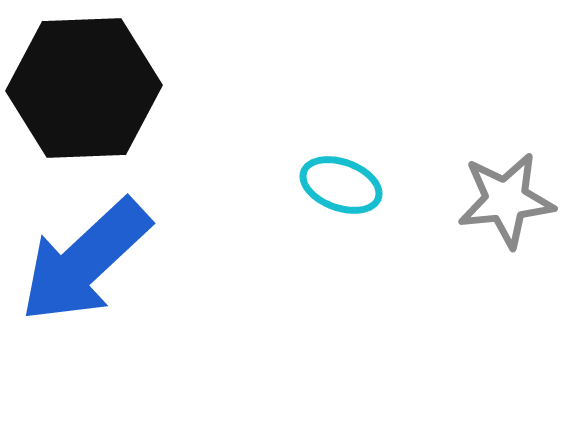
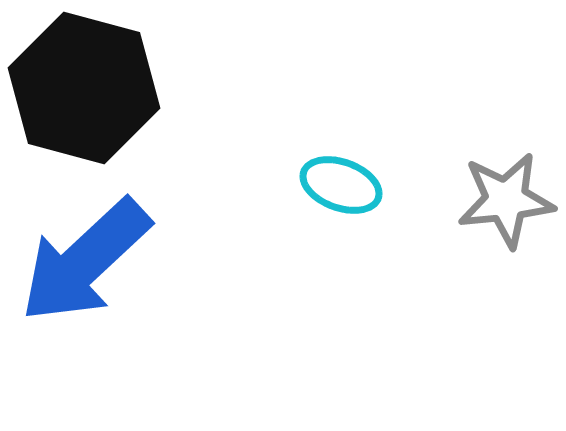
black hexagon: rotated 17 degrees clockwise
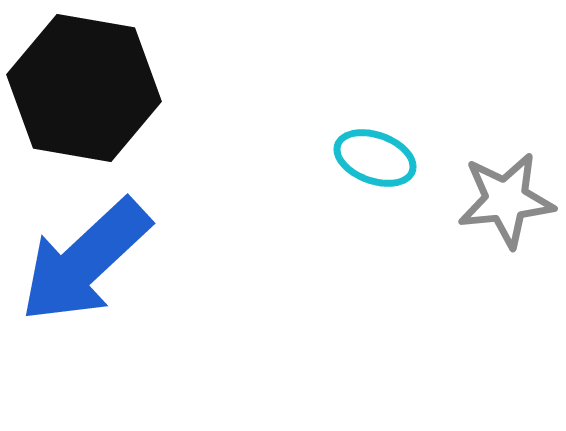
black hexagon: rotated 5 degrees counterclockwise
cyan ellipse: moved 34 px right, 27 px up
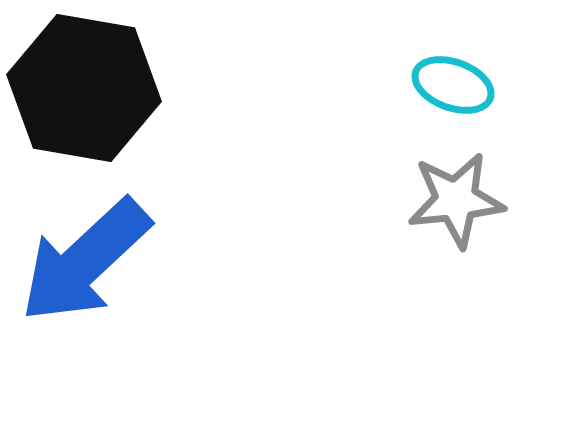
cyan ellipse: moved 78 px right, 73 px up
gray star: moved 50 px left
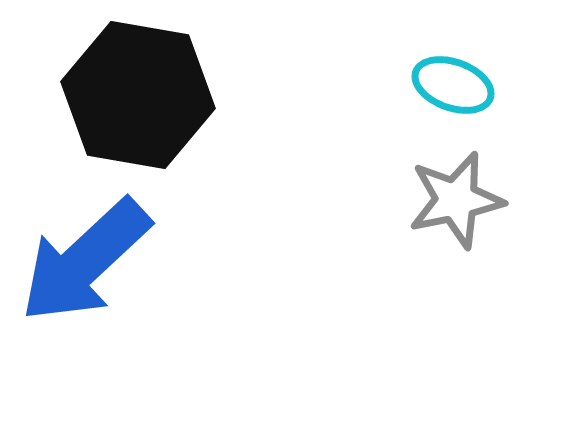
black hexagon: moved 54 px right, 7 px down
gray star: rotated 6 degrees counterclockwise
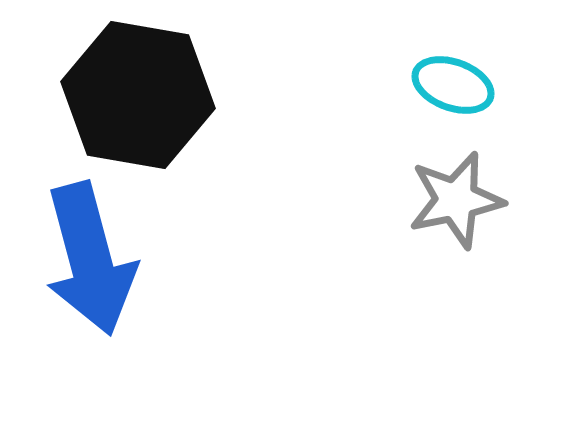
blue arrow: moved 5 px right, 2 px up; rotated 62 degrees counterclockwise
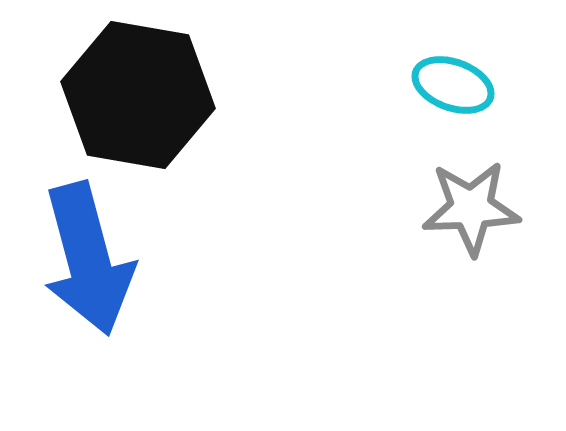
gray star: moved 15 px right, 8 px down; rotated 10 degrees clockwise
blue arrow: moved 2 px left
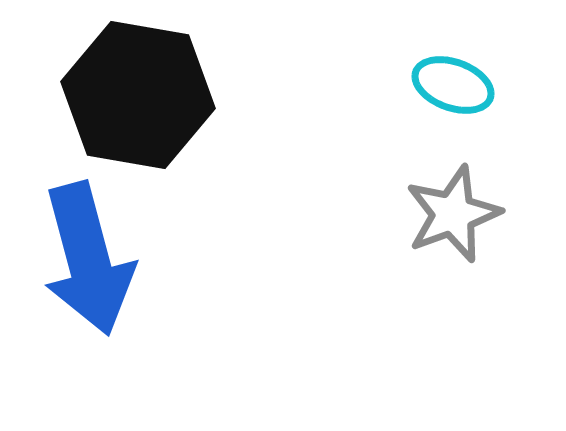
gray star: moved 18 px left, 6 px down; rotated 18 degrees counterclockwise
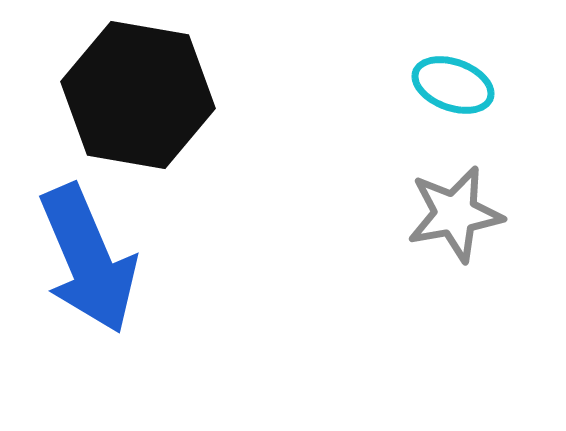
gray star: moved 2 px right; rotated 10 degrees clockwise
blue arrow: rotated 8 degrees counterclockwise
